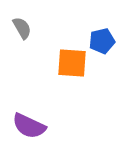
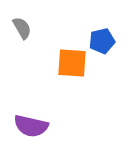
purple semicircle: moved 2 px right; rotated 12 degrees counterclockwise
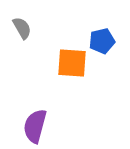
purple semicircle: moved 4 px right; rotated 92 degrees clockwise
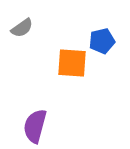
gray semicircle: rotated 85 degrees clockwise
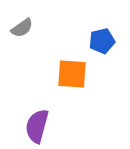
orange square: moved 11 px down
purple semicircle: moved 2 px right
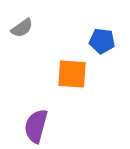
blue pentagon: rotated 20 degrees clockwise
purple semicircle: moved 1 px left
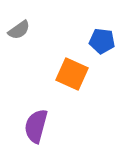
gray semicircle: moved 3 px left, 2 px down
orange square: rotated 20 degrees clockwise
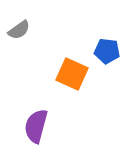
blue pentagon: moved 5 px right, 10 px down
